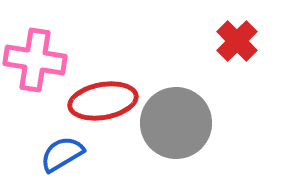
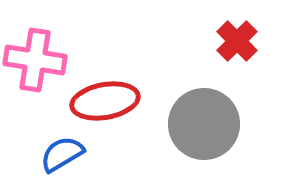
red ellipse: moved 2 px right
gray circle: moved 28 px right, 1 px down
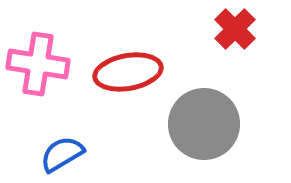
red cross: moved 2 px left, 12 px up
pink cross: moved 3 px right, 4 px down
red ellipse: moved 23 px right, 29 px up
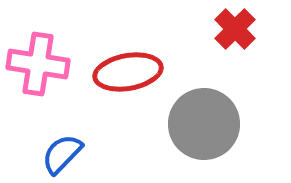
blue semicircle: rotated 15 degrees counterclockwise
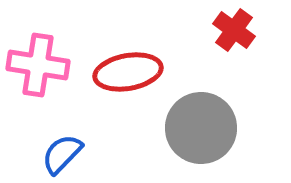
red cross: moved 1 px left, 1 px down; rotated 9 degrees counterclockwise
pink cross: moved 1 px down
gray circle: moved 3 px left, 4 px down
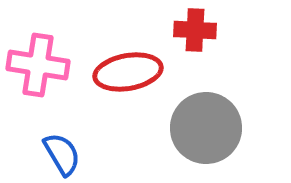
red cross: moved 39 px left; rotated 33 degrees counterclockwise
gray circle: moved 5 px right
blue semicircle: rotated 105 degrees clockwise
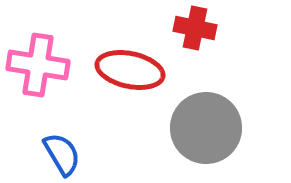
red cross: moved 2 px up; rotated 9 degrees clockwise
red ellipse: moved 2 px right, 2 px up; rotated 22 degrees clockwise
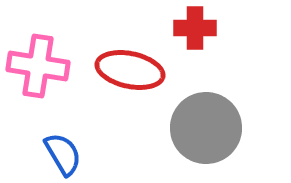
red cross: rotated 12 degrees counterclockwise
pink cross: moved 1 px down
blue semicircle: moved 1 px right
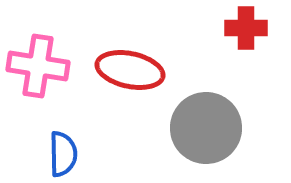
red cross: moved 51 px right
blue semicircle: rotated 30 degrees clockwise
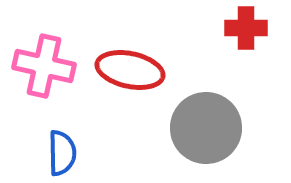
pink cross: moved 6 px right; rotated 4 degrees clockwise
blue semicircle: moved 1 px left, 1 px up
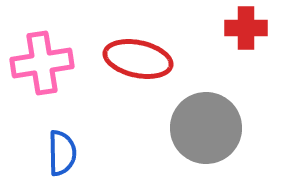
pink cross: moved 2 px left, 3 px up; rotated 22 degrees counterclockwise
red ellipse: moved 8 px right, 11 px up
